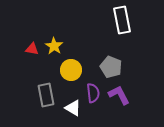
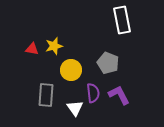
yellow star: rotated 24 degrees clockwise
gray pentagon: moved 3 px left, 4 px up
gray rectangle: rotated 15 degrees clockwise
white triangle: moved 2 px right; rotated 24 degrees clockwise
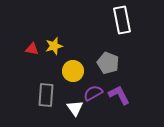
yellow circle: moved 2 px right, 1 px down
purple semicircle: rotated 114 degrees counterclockwise
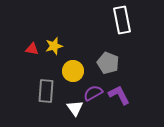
gray rectangle: moved 4 px up
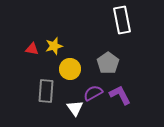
gray pentagon: rotated 15 degrees clockwise
yellow circle: moved 3 px left, 2 px up
purple L-shape: moved 1 px right
